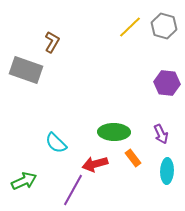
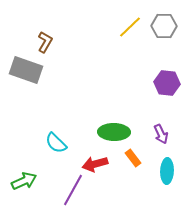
gray hexagon: rotated 15 degrees counterclockwise
brown L-shape: moved 7 px left
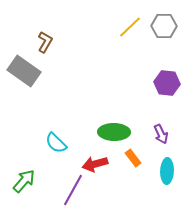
gray rectangle: moved 2 px left, 1 px down; rotated 16 degrees clockwise
green arrow: rotated 25 degrees counterclockwise
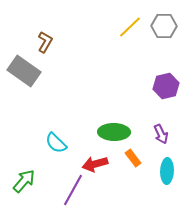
purple hexagon: moved 1 px left, 3 px down; rotated 20 degrees counterclockwise
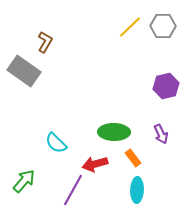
gray hexagon: moved 1 px left
cyan ellipse: moved 30 px left, 19 px down
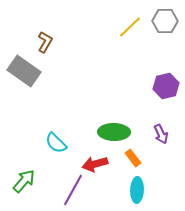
gray hexagon: moved 2 px right, 5 px up
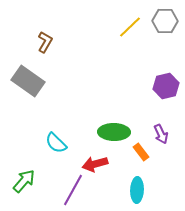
gray rectangle: moved 4 px right, 10 px down
orange rectangle: moved 8 px right, 6 px up
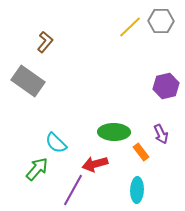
gray hexagon: moved 4 px left
brown L-shape: rotated 10 degrees clockwise
green arrow: moved 13 px right, 12 px up
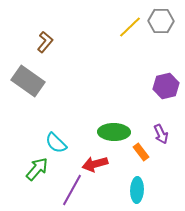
purple line: moved 1 px left
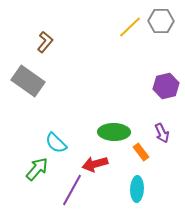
purple arrow: moved 1 px right, 1 px up
cyan ellipse: moved 1 px up
